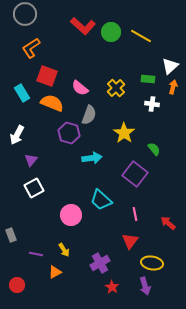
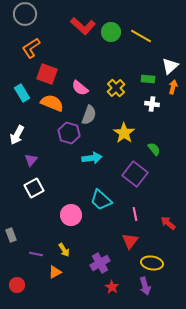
red square: moved 2 px up
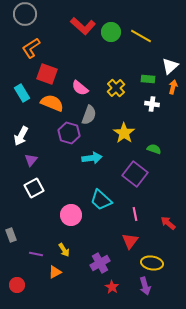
white arrow: moved 4 px right, 1 px down
green semicircle: rotated 32 degrees counterclockwise
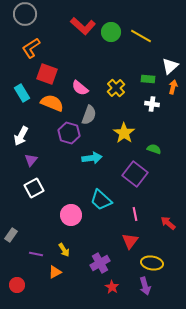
gray rectangle: rotated 56 degrees clockwise
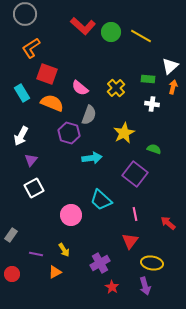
yellow star: rotated 10 degrees clockwise
red circle: moved 5 px left, 11 px up
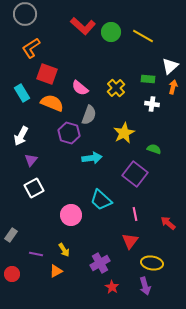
yellow line: moved 2 px right
orange triangle: moved 1 px right, 1 px up
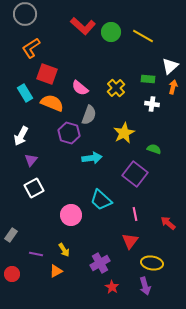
cyan rectangle: moved 3 px right
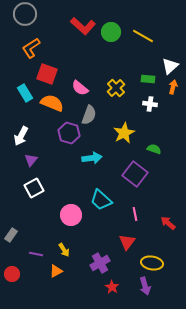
white cross: moved 2 px left
red triangle: moved 3 px left, 1 px down
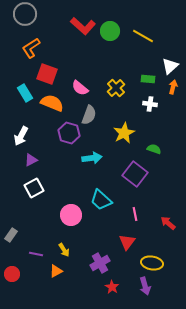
green circle: moved 1 px left, 1 px up
purple triangle: rotated 24 degrees clockwise
